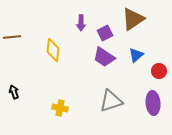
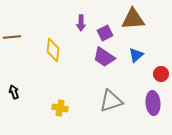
brown triangle: rotated 30 degrees clockwise
red circle: moved 2 px right, 3 px down
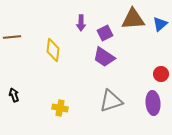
blue triangle: moved 24 px right, 31 px up
black arrow: moved 3 px down
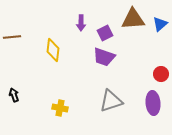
purple trapezoid: rotated 15 degrees counterclockwise
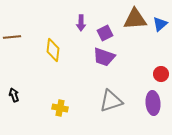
brown triangle: moved 2 px right
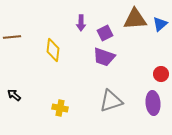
black arrow: rotated 32 degrees counterclockwise
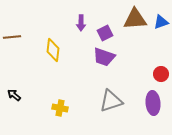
blue triangle: moved 1 px right, 2 px up; rotated 21 degrees clockwise
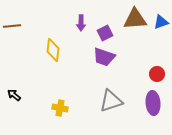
brown line: moved 11 px up
red circle: moved 4 px left
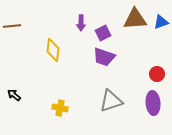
purple square: moved 2 px left
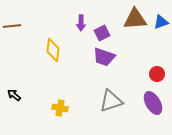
purple square: moved 1 px left
purple ellipse: rotated 25 degrees counterclockwise
